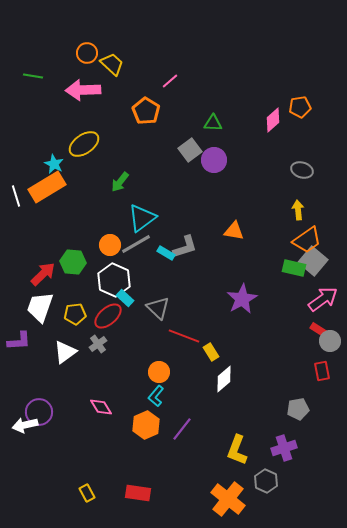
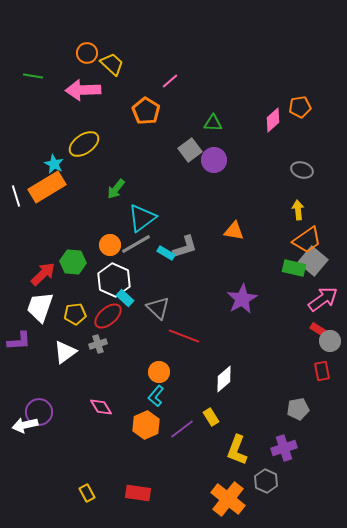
green arrow at (120, 182): moved 4 px left, 7 px down
gray cross at (98, 344): rotated 18 degrees clockwise
yellow rectangle at (211, 352): moved 65 px down
purple line at (182, 429): rotated 15 degrees clockwise
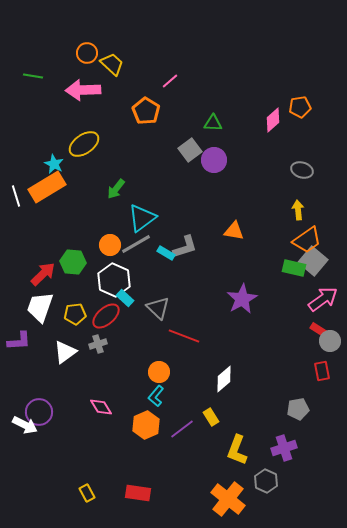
red ellipse at (108, 316): moved 2 px left
white arrow at (25, 425): rotated 140 degrees counterclockwise
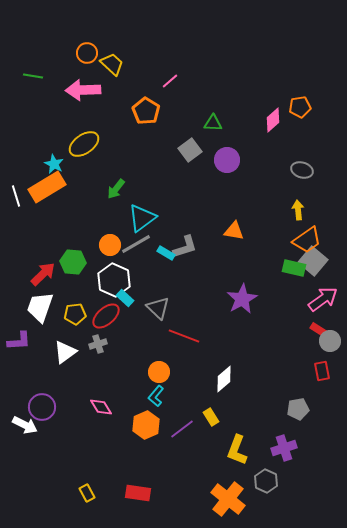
purple circle at (214, 160): moved 13 px right
purple circle at (39, 412): moved 3 px right, 5 px up
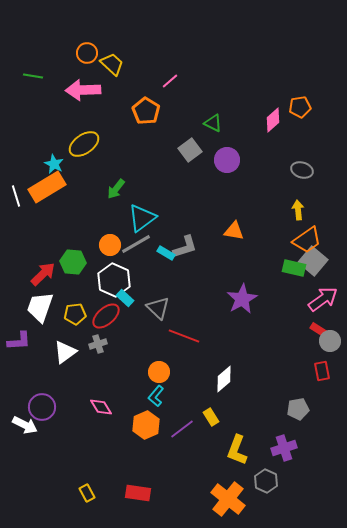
green triangle at (213, 123): rotated 24 degrees clockwise
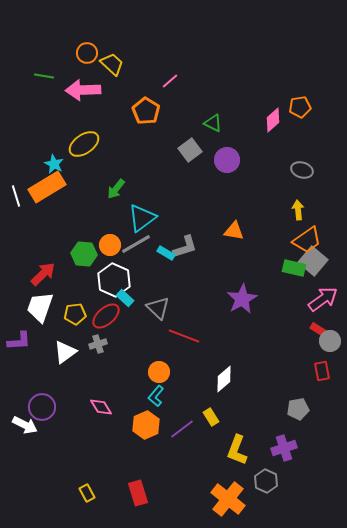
green line at (33, 76): moved 11 px right
green hexagon at (73, 262): moved 11 px right, 8 px up
red rectangle at (138, 493): rotated 65 degrees clockwise
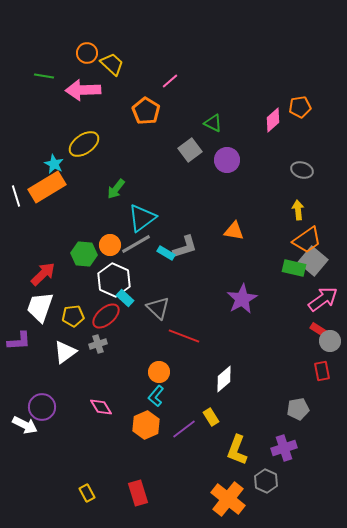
yellow pentagon at (75, 314): moved 2 px left, 2 px down
purple line at (182, 429): moved 2 px right
